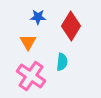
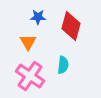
red diamond: rotated 16 degrees counterclockwise
cyan semicircle: moved 1 px right, 3 px down
pink cross: moved 1 px left
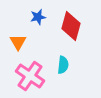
blue star: rotated 14 degrees counterclockwise
orange triangle: moved 10 px left
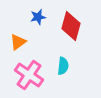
orange triangle: rotated 24 degrees clockwise
cyan semicircle: moved 1 px down
pink cross: moved 1 px left, 1 px up
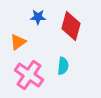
blue star: rotated 14 degrees clockwise
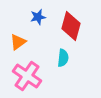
blue star: rotated 14 degrees counterclockwise
cyan semicircle: moved 8 px up
pink cross: moved 2 px left, 1 px down
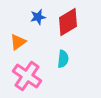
red diamond: moved 3 px left, 4 px up; rotated 44 degrees clockwise
cyan semicircle: moved 1 px down
